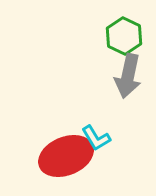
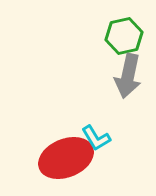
green hexagon: rotated 21 degrees clockwise
red ellipse: moved 2 px down
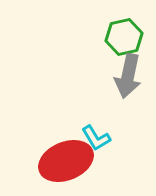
green hexagon: moved 1 px down
red ellipse: moved 3 px down
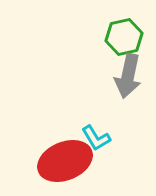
red ellipse: moved 1 px left
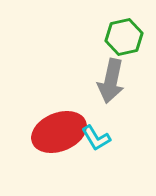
gray arrow: moved 17 px left, 5 px down
red ellipse: moved 6 px left, 29 px up
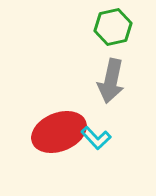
green hexagon: moved 11 px left, 10 px up
cyan L-shape: rotated 12 degrees counterclockwise
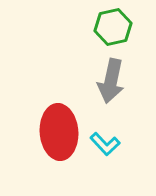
red ellipse: rotated 72 degrees counterclockwise
cyan L-shape: moved 9 px right, 6 px down
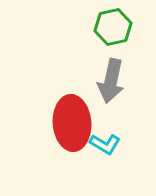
red ellipse: moved 13 px right, 9 px up
cyan L-shape: rotated 16 degrees counterclockwise
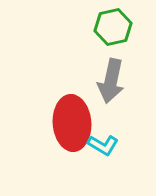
cyan L-shape: moved 2 px left, 1 px down
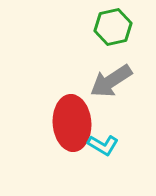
gray arrow: rotated 45 degrees clockwise
